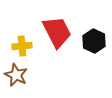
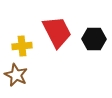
black hexagon: moved 2 px up; rotated 25 degrees counterclockwise
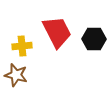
brown star: rotated 10 degrees counterclockwise
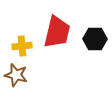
red trapezoid: rotated 40 degrees clockwise
black hexagon: moved 1 px right
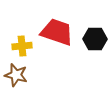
red trapezoid: rotated 84 degrees counterclockwise
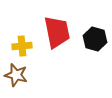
red trapezoid: rotated 60 degrees clockwise
black hexagon: rotated 15 degrees clockwise
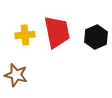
black hexagon: moved 1 px right, 2 px up; rotated 20 degrees clockwise
yellow cross: moved 3 px right, 11 px up
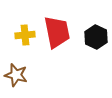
black hexagon: rotated 10 degrees counterclockwise
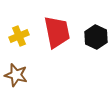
yellow cross: moved 6 px left, 1 px down; rotated 18 degrees counterclockwise
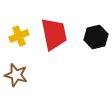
red trapezoid: moved 3 px left, 2 px down
black hexagon: rotated 20 degrees clockwise
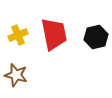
yellow cross: moved 1 px left, 1 px up
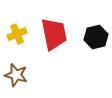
yellow cross: moved 1 px left, 1 px up
